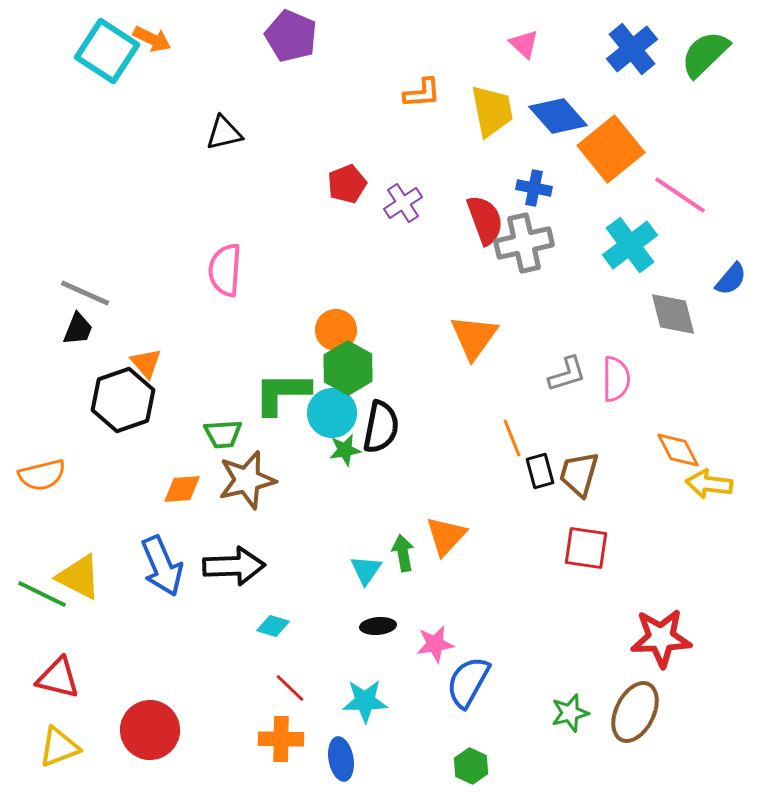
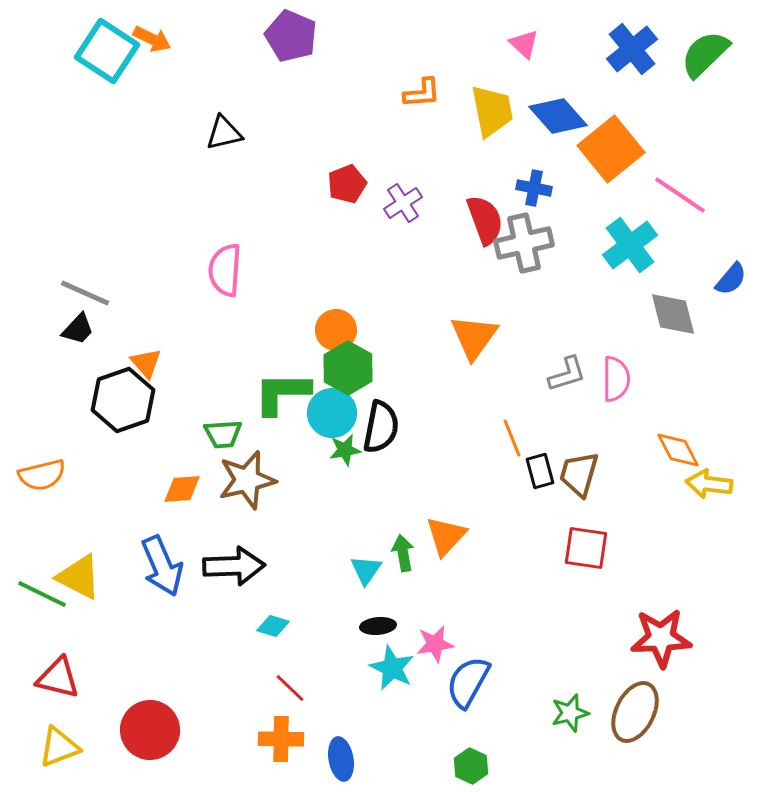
black trapezoid at (78, 329): rotated 21 degrees clockwise
cyan star at (365, 701): moved 27 px right, 33 px up; rotated 27 degrees clockwise
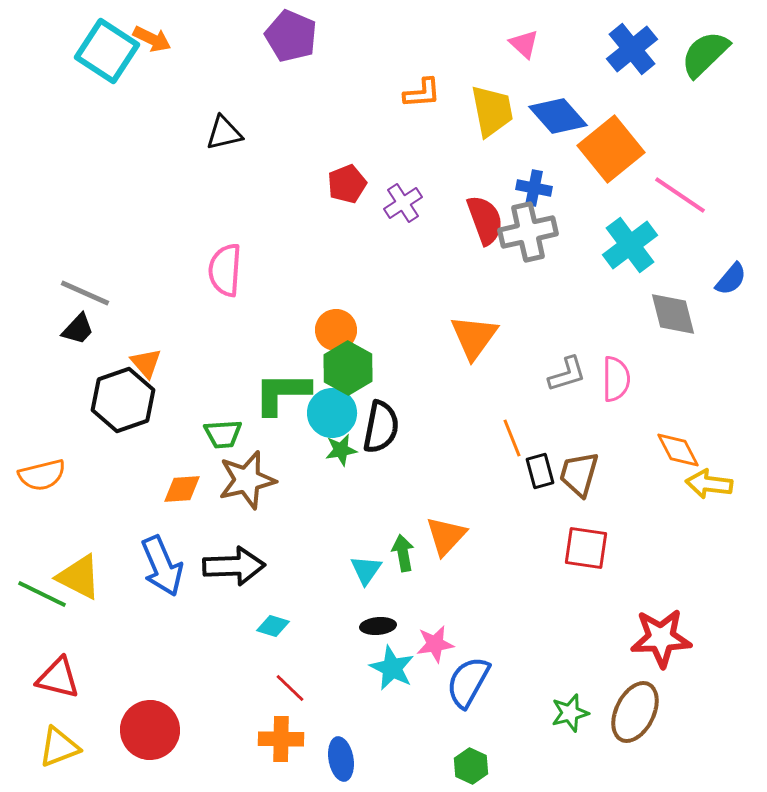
gray cross at (524, 243): moved 4 px right, 11 px up
green star at (345, 450): moved 4 px left
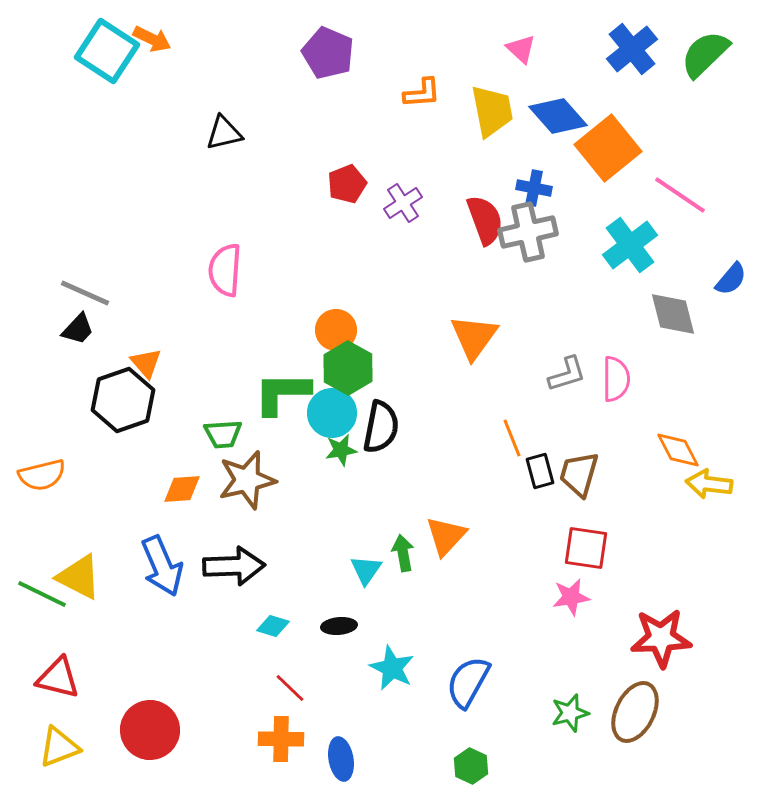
purple pentagon at (291, 36): moved 37 px right, 17 px down
pink triangle at (524, 44): moved 3 px left, 5 px down
orange square at (611, 149): moved 3 px left, 1 px up
black ellipse at (378, 626): moved 39 px left
pink star at (435, 644): moved 136 px right, 47 px up
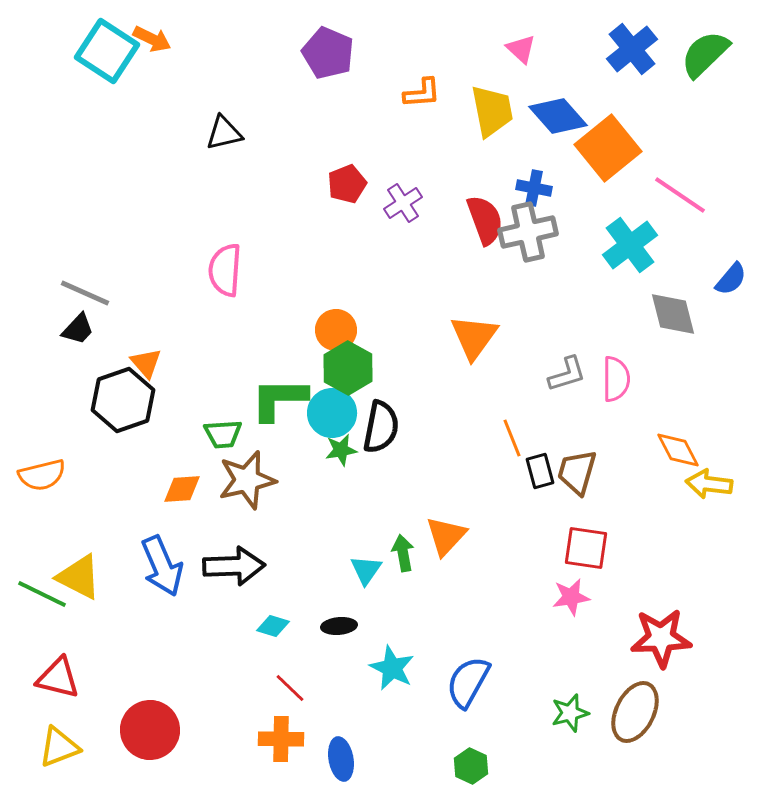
green L-shape at (282, 393): moved 3 px left, 6 px down
brown trapezoid at (579, 474): moved 2 px left, 2 px up
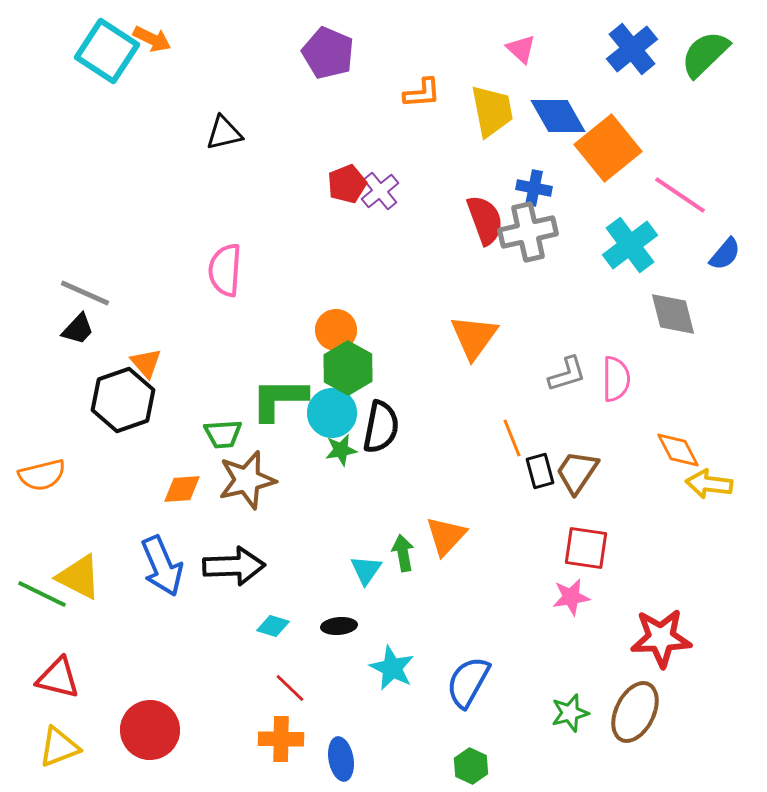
blue diamond at (558, 116): rotated 12 degrees clockwise
purple cross at (403, 203): moved 23 px left, 12 px up; rotated 6 degrees counterclockwise
blue semicircle at (731, 279): moved 6 px left, 25 px up
brown trapezoid at (577, 472): rotated 18 degrees clockwise
